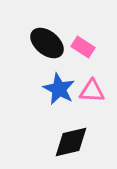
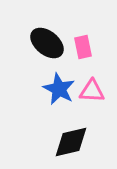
pink rectangle: rotated 45 degrees clockwise
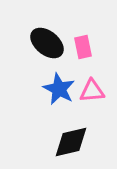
pink triangle: rotated 8 degrees counterclockwise
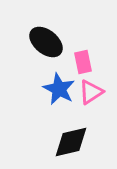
black ellipse: moved 1 px left, 1 px up
pink rectangle: moved 15 px down
pink triangle: moved 1 px left, 1 px down; rotated 28 degrees counterclockwise
